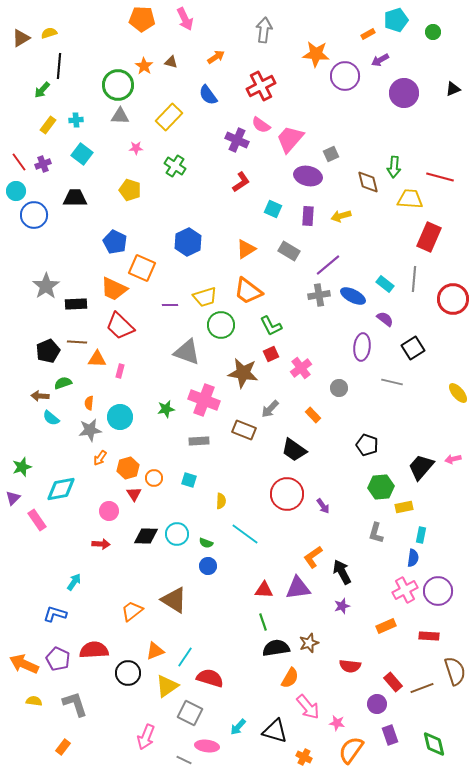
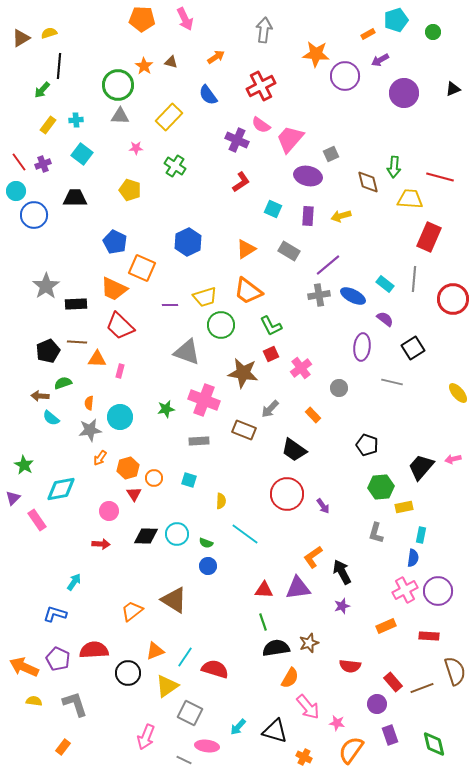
green star at (22, 467): moved 2 px right, 2 px up; rotated 24 degrees counterclockwise
orange arrow at (24, 664): moved 3 px down
red semicircle at (210, 678): moved 5 px right, 9 px up
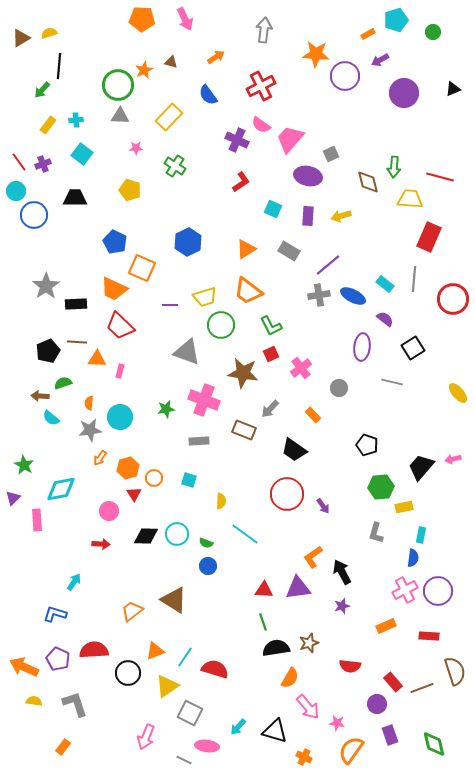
orange star at (144, 66): moved 4 px down; rotated 12 degrees clockwise
pink rectangle at (37, 520): rotated 30 degrees clockwise
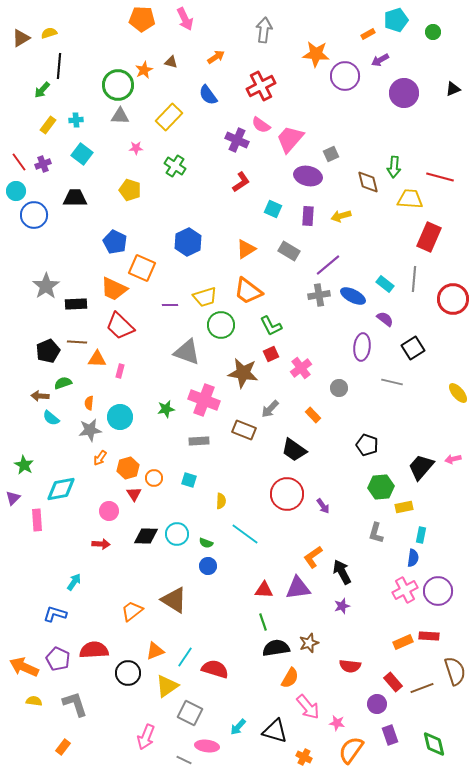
orange rectangle at (386, 626): moved 17 px right, 16 px down
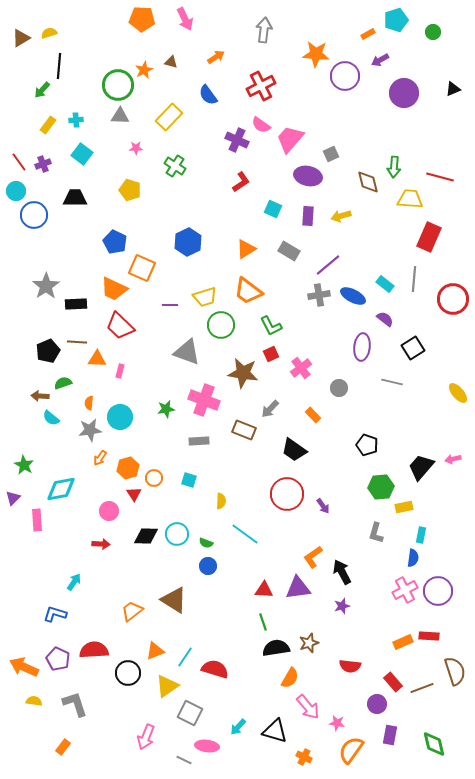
purple rectangle at (390, 735): rotated 30 degrees clockwise
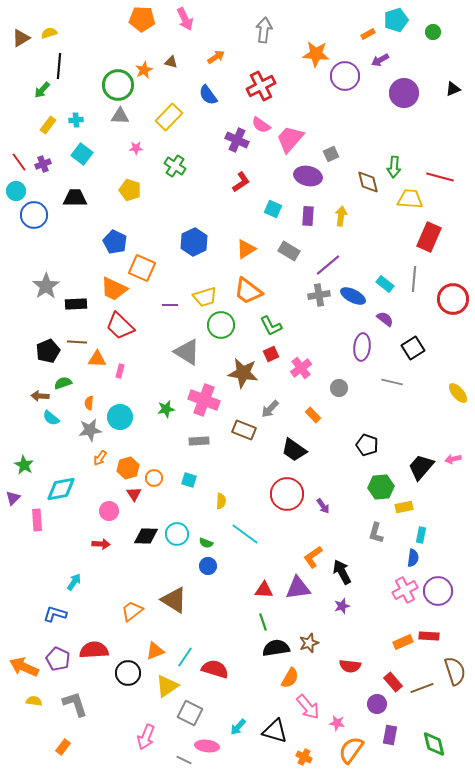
yellow arrow at (341, 216): rotated 114 degrees clockwise
blue hexagon at (188, 242): moved 6 px right
gray triangle at (187, 352): rotated 12 degrees clockwise
